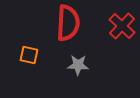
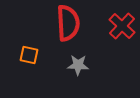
red semicircle: rotated 6 degrees counterclockwise
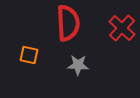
red cross: moved 2 px down
